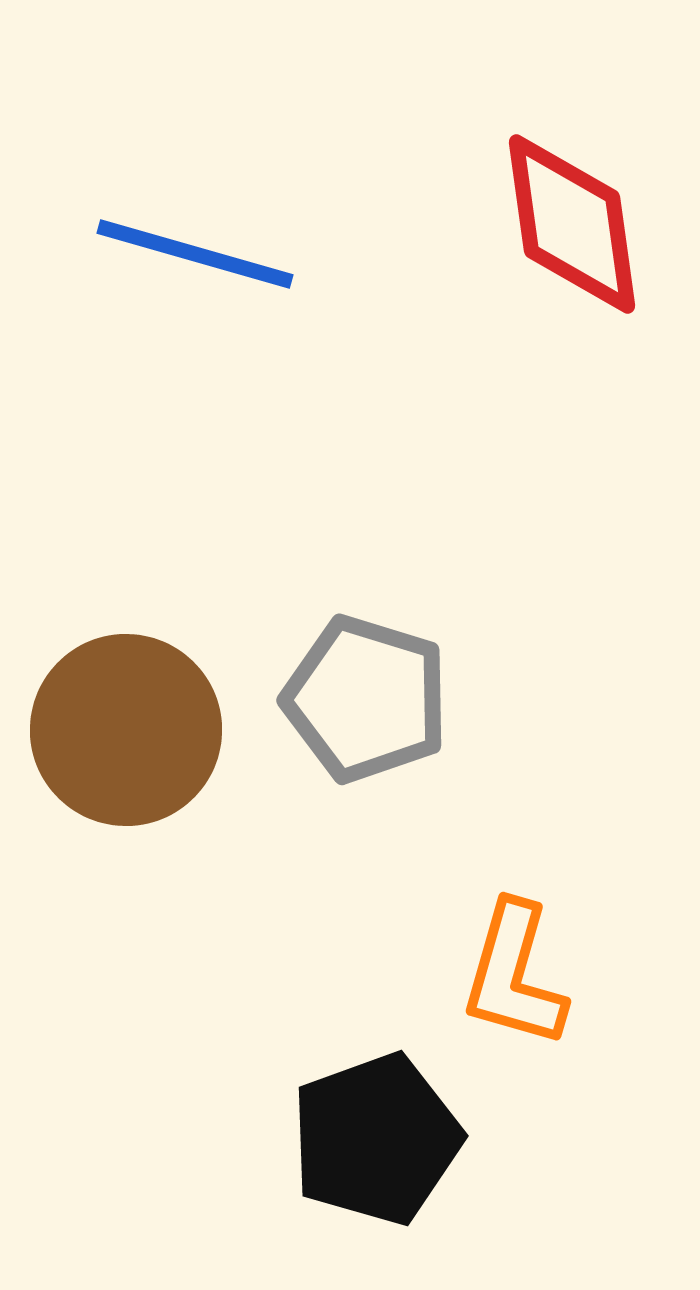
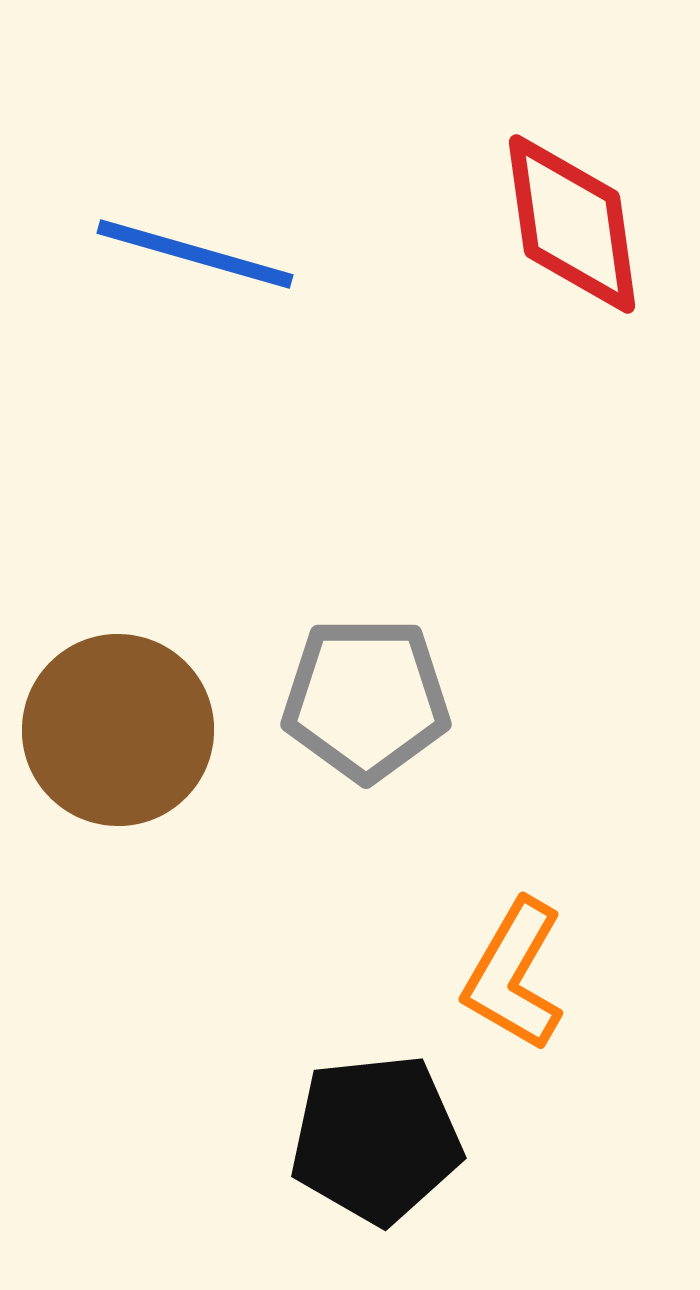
gray pentagon: rotated 17 degrees counterclockwise
brown circle: moved 8 px left
orange L-shape: rotated 14 degrees clockwise
black pentagon: rotated 14 degrees clockwise
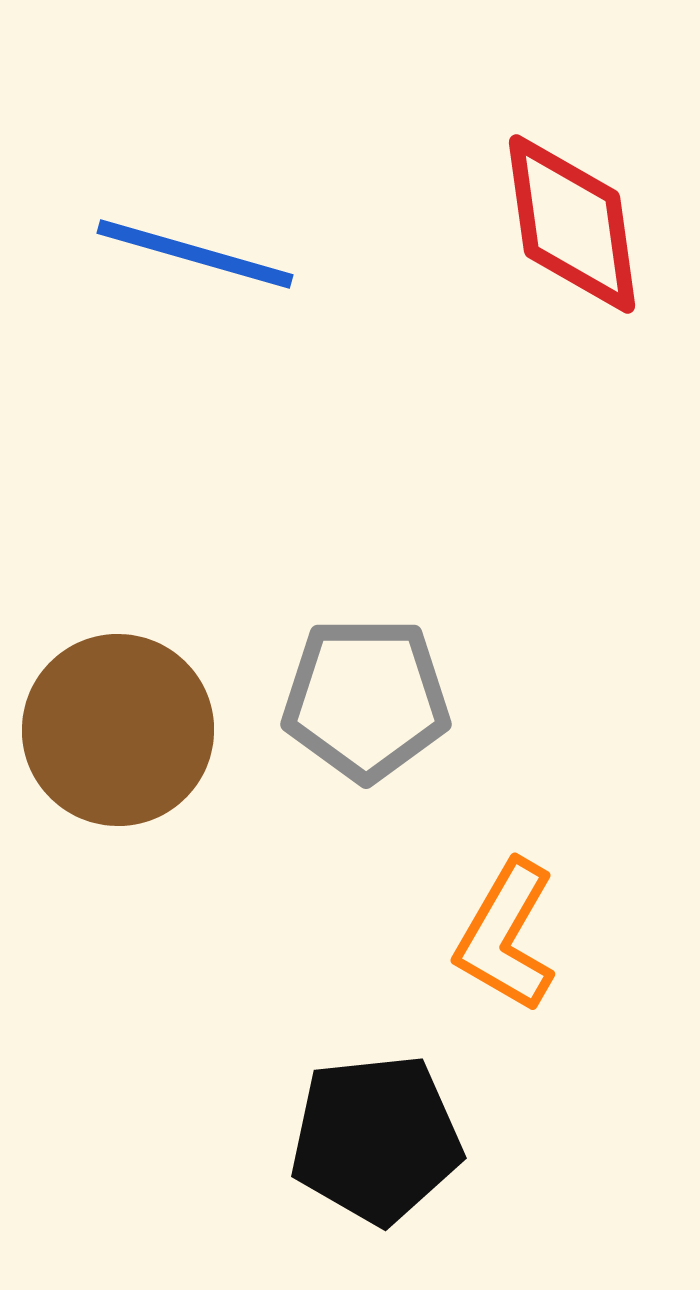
orange L-shape: moved 8 px left, 39 px up
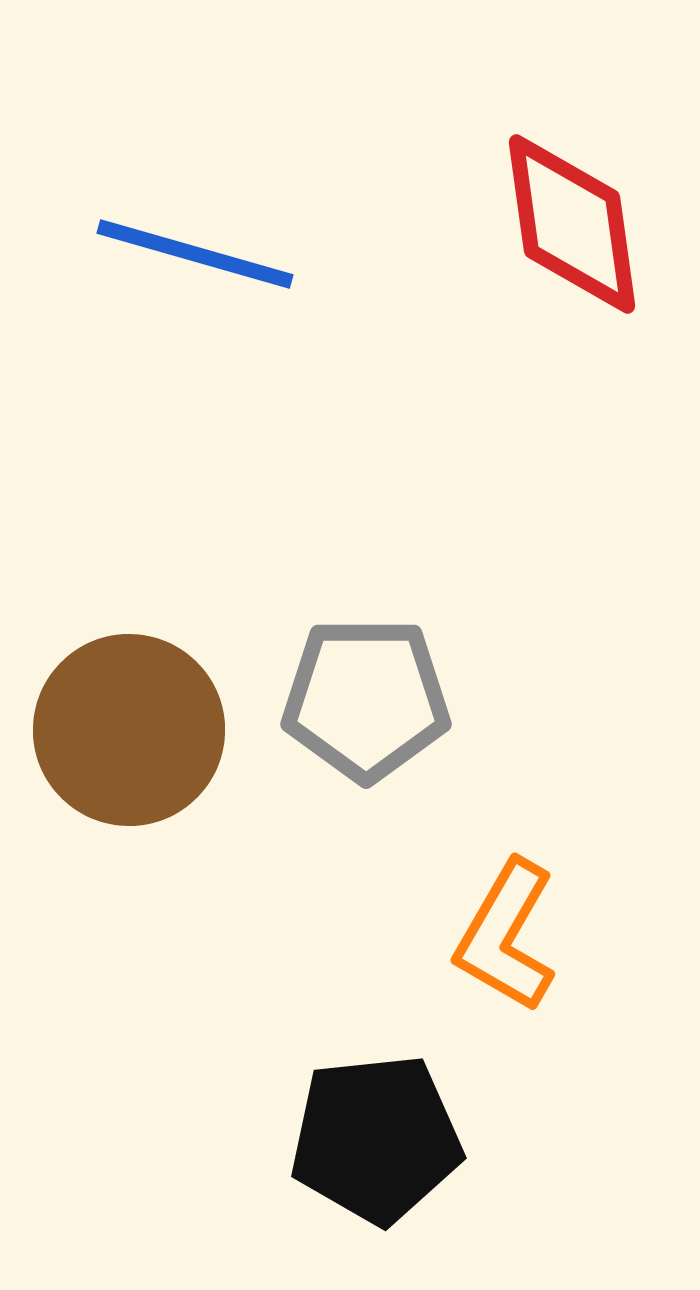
brown circle: moved 11 px right
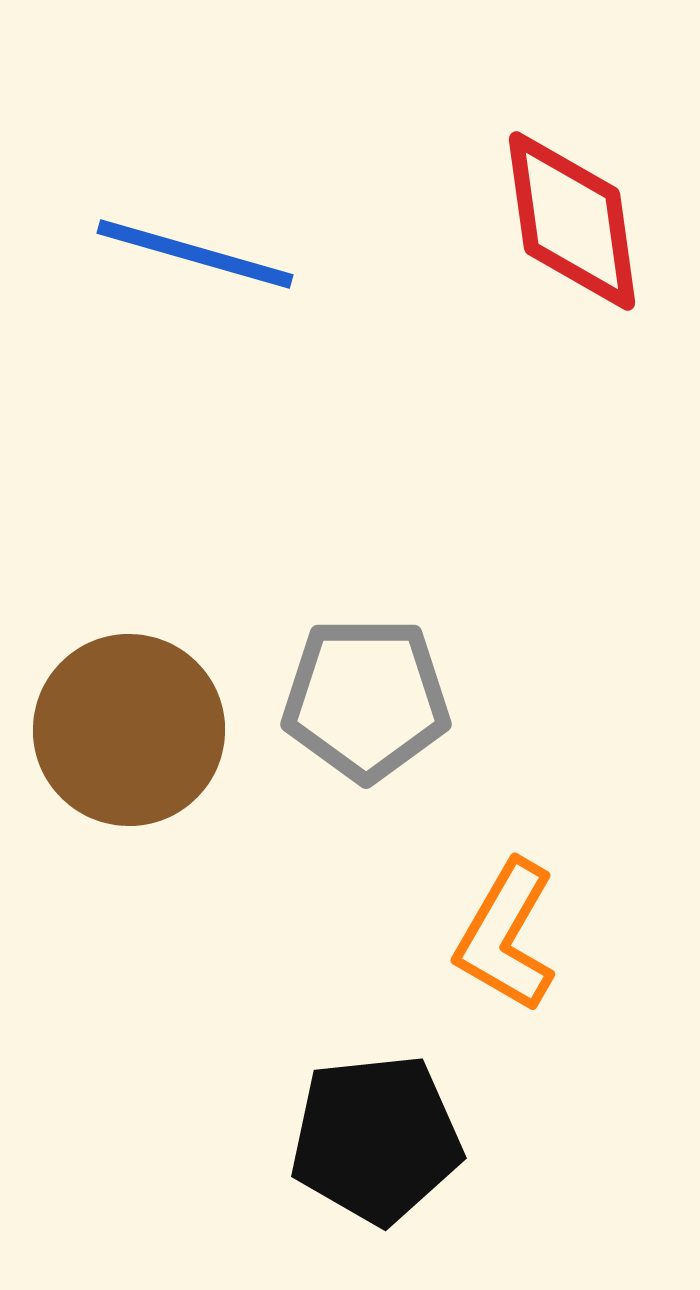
red diamond: moved 3 px up
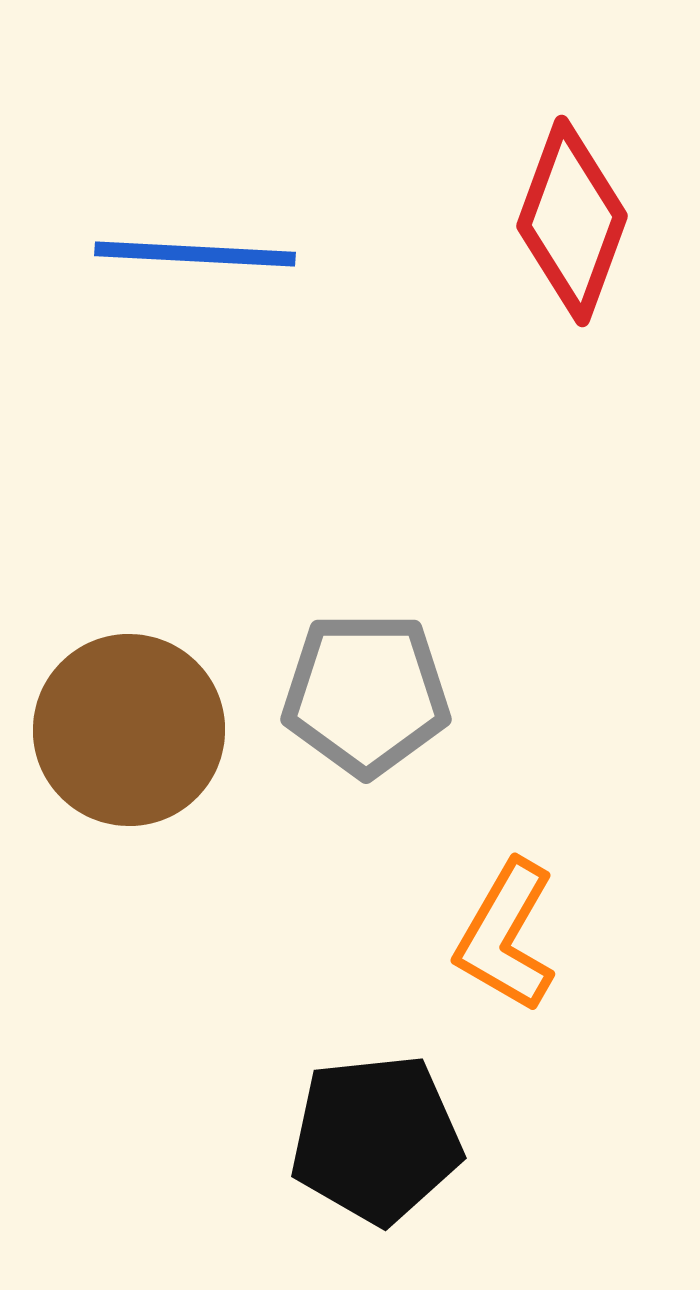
red diamond: rotated 28 degrees clockwise
blue line: rotated 13 degrees counterclockwise
gray pentagon: moved 5 px up
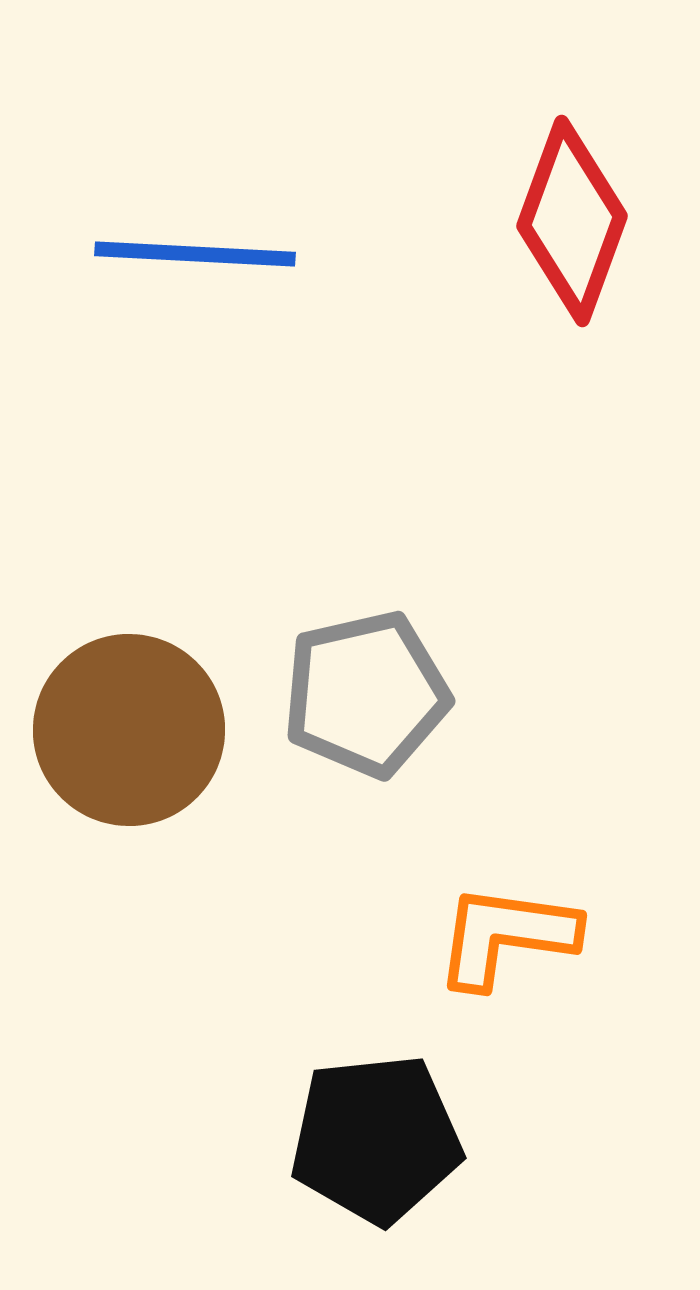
gray pentagon: rotated 13 degrees counterclockwise
orange L-shape: rotated 68 degrees clockwise
